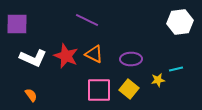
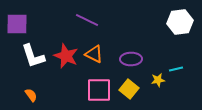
white L-shape: moved 2 px up; rotated 48 degrees clockwise
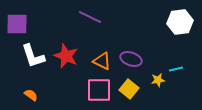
purple line: moved 3 px right, 3 px up
orange triangle: moved 8 px right, 7 px down
purple ellipse: rotated 20 degrees clockwise
orange semicircle: rotated 16 degrees counterclockwise
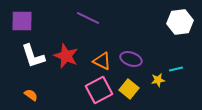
purple line: moved 2 px left, 1 px down
purple square: moved 5 px right, 3 px up
pink square: rotated 28 degrees counterclockwise
